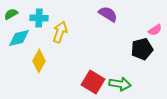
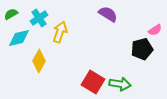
cyan cross: rotated 36 degrees counterclockwise
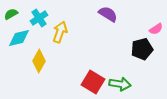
pink semicircle: moved 1 px right, 1 px up
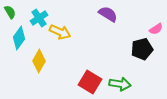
green semicircle: moved 1 px left, 2 px up; rotated 88 degrees clockwise
yellow arrow: rotated 95 degrees clockwise
cyan diamond: rotated 40 degrees counterclockwise
red square: moved 3 px left
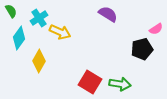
green semicircle: moved 1 px right, 1 px up
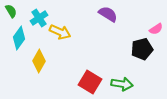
green arrow: moved 2 px right
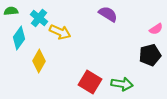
green semicircle: rotated 64 degrees counterclockwise
cyan cross: rotated 18 degrees counterclockwise
black pentagon: moved 8 px right, 6 px down
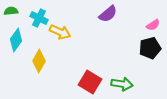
purple semicircle: rotated 108 degrees clockwise
cyan cross: rotated 12 degrees counterclockwise
pink semicircle: moved 3 px left, 4 px up
cyan diamond: moved 3 px left, 2 px down
black pentagon: moved 7 px up
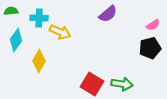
cyan cross: rotated 24 degrees counterclockwise
red square: moved 2 px right, 2 px down
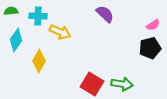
purple semicircle: moved 3 px left; rotated 96 degrees counterclockwise
cyan cross: moved 1 px left, 2 px up
